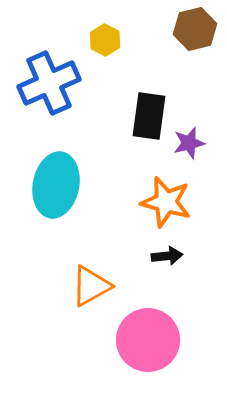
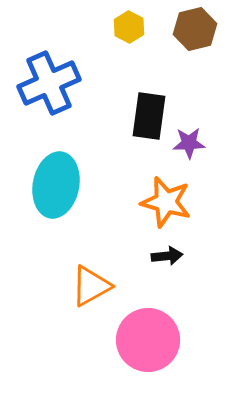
yellow hexagon: moved 24 px right, 13 px up
purple star: rotated 12 degrees clockwise
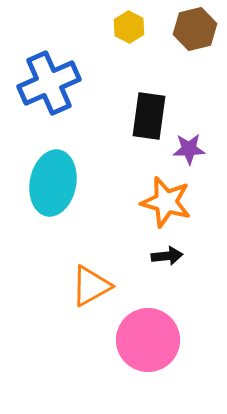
purple star: moved 6 px down
cyan ellipse: moved 3 px left, 2 px up
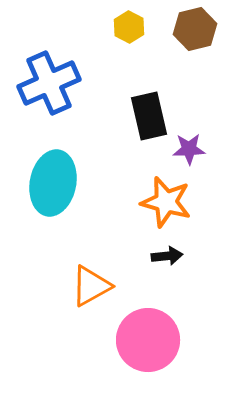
black rectangle: rotated 21 degrees counterclockwise
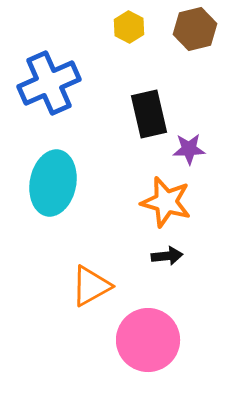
black rectangle: moved 2 px up
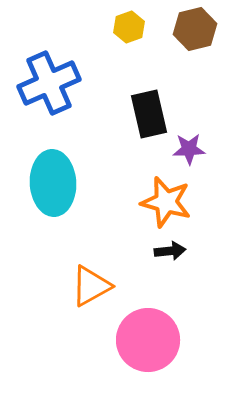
yellow hexagon: rotated 12 degrees clockwise
cyan ellipse: rotated 14 degrees counterclockwise
black arrow: moved 3 px right, 5 px up
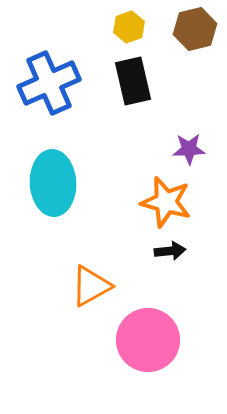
black rectangle: moved 16 px left, 33 px up
